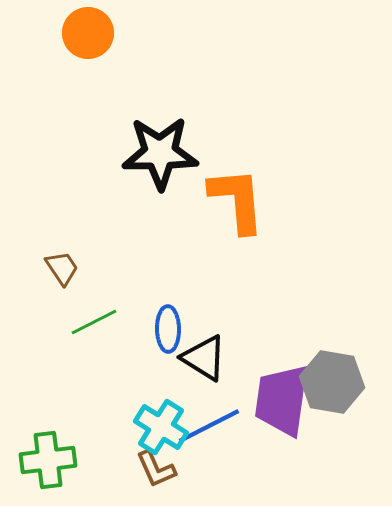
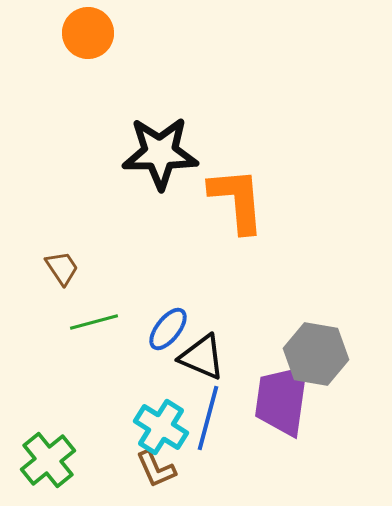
green line: rotated 12 degrees clockwise
blue ellipse: rotated 39 degrees clockwise
black triangle: moved 2 px left, 1 px up; rotated 9 degrees counterclockwise
gray hexagon: moved 16 px left, 28 px up
blue line: moved 1 px left, 8 px up; rotated 48 degrees counterclockwise
green cross: rotated 32 degrees counterclockwise
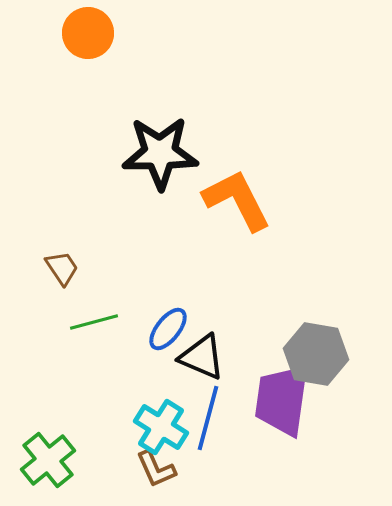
orange L-shape: rotated 22 degrees counterclockwise
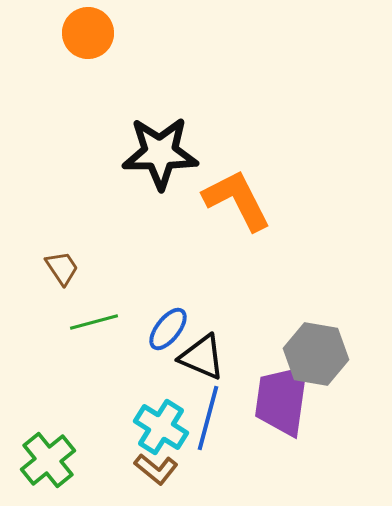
brown L-shape: rotated 27 degrees counterclockwise
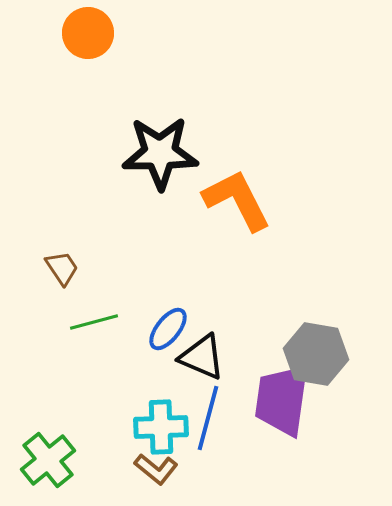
cyan cross: rotated 34 degrees counterclockwise
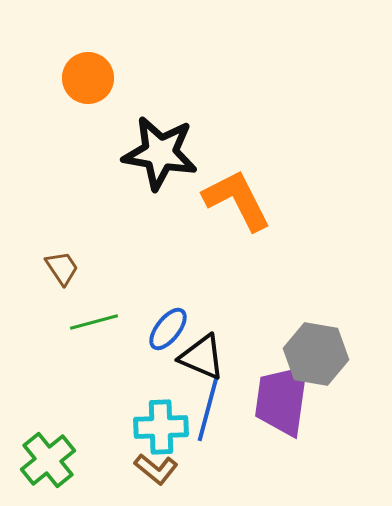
orange circle: moved 45 px down
black star: rotated 10 degrees clockwise
blue line: moved 9 px up
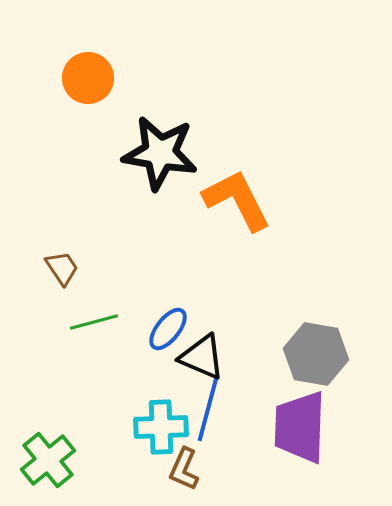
purple trapezoid: moved 18 px right, 27 px down; rotated 6 degrees counterclockwise
brown L-shape: moved 28 px right; rotated 75 degrees clockwise
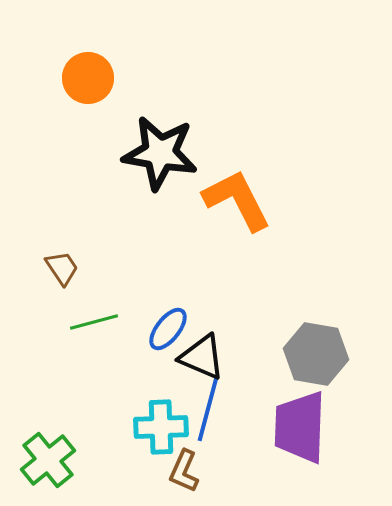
brown L-shape: moved 2 px down
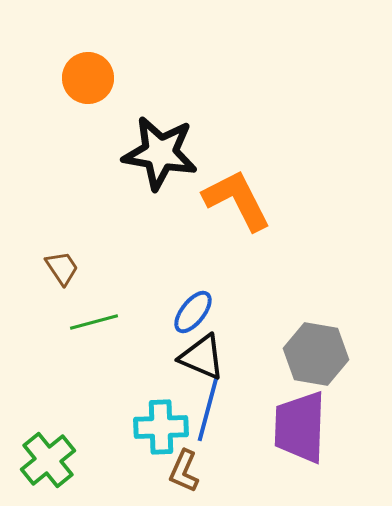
blue ellipse: moved 25 px right, 17 px up
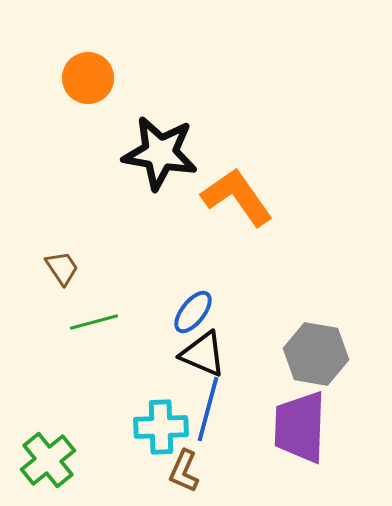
orange L-shape: moved 3 px up; rotated 8 degrees counterclockwise
black triangle: moved 1 px right, 3 px up
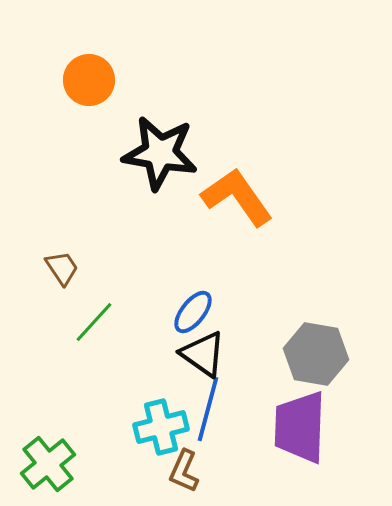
orange circle: moved 1 px right, 2 px down
green line: rotated 33 degrees counterclockwise
black triangle: rotated 12 degrees clockwise
cyan cross: rotated 12 degrees counterclockwise
green cross: moved 4 px down
